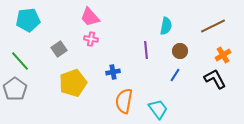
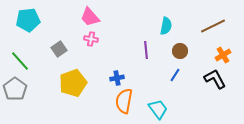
blue cross: moved 4 px right, 6 px down
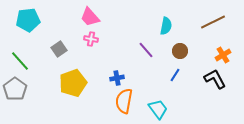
brown line: moved 4 px up
purple line: rotated 36 degrees counterclockwise
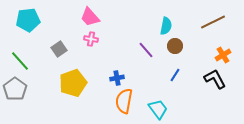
brown circle: moved 5 px left, 5 px up
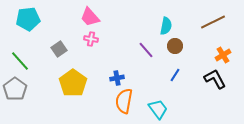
cyan pentagon: moved 1 px up
yellow pentagon: rotated 16 degrees counterclockwise
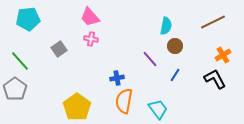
purple line: moved 4 px right, 9 px down
yellow pentagon: moved 4 px right, 24 px down
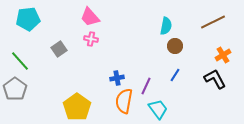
purple line: moved 4 px left, 27 px down; rotated 66 degrees clockwise
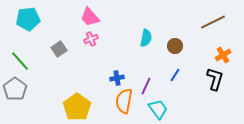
cyan semicircle: moved 20 px left, 12 px down
pink cross: rotated 32 degrees counterclockwise
black L-shape: rotated 45 degrees clockwise
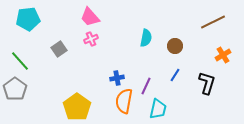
black L-shape: moved 8 px left, 4 px down
cyan trapezoid: rotated 50 degrees clockwise
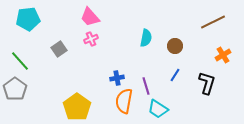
purple line: rotated 42 degrees counterclockwise
cyan trapezoid: rotated 110 degrees clockwise
